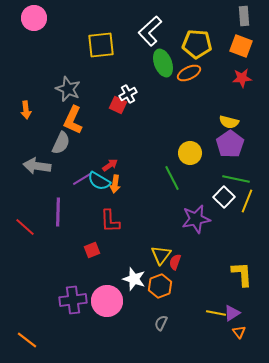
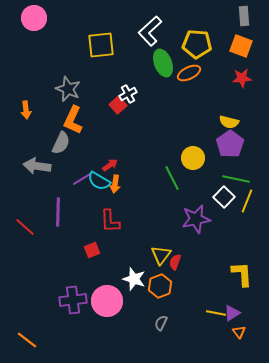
red square at (118, 105): rotated 24 degrees clockwise
yellow circle at (190, 153): moved 3 px right, 5 px down
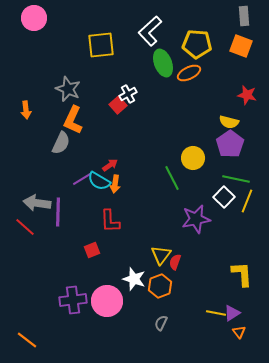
red star at (242, 78): moved 5 px right, 17 px down; rotated 18 degrees clockwise
gray arrow at (37, 166): moved 37 px down
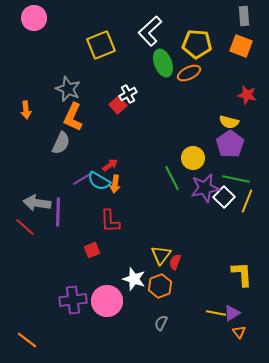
yellow square at (101, 45): rotated 16 degrees counterclockwise
orange L-shape at (73, 120): moved 3 px up
purple star at (196, 219): moved 9 px right, 31 px up
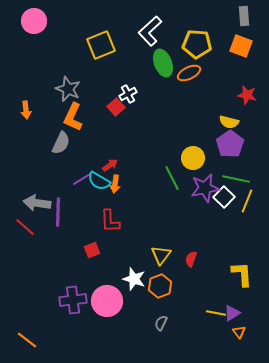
pink circle at (34, 18): moved 3 px down
red square at (118, 105): moved 2 px left, 2 px down
red semicircle at (175, 262): moved 16 px right, 3 px up
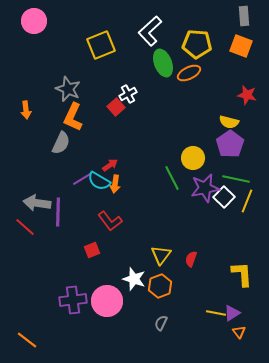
red L-shape at (110, 221): rotated 35 degrees counterclockwise
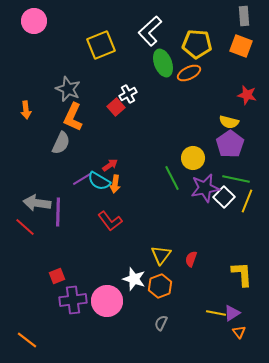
red square at (92, 250): moved 35 px left, 26 px down
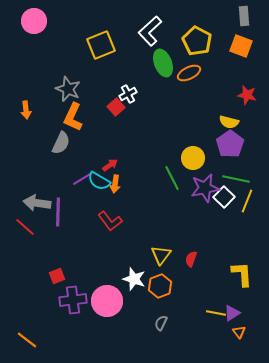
yellow pentagon at (197, 44): moved 3 px up; rotated 24 degrees clockwise
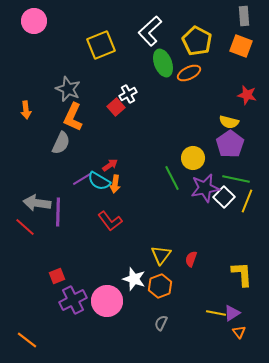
purple cross at (73, 300): rotated 20 degrees counterclockwise
